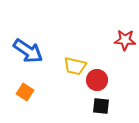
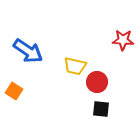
red star: moved 2 px left
red circle: moved 2 px down
orange square: moved 11 px left, 1 px up
black square: moved 3 px down
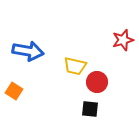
red star: rotated 20 degrees counterclockwise
blue arrow: rotated 24 degrees counterclockwise
black square: moved 11 px left
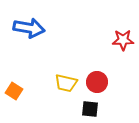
red star: rotated 15 degrees clockwise
blue arrow: moved 1 px right, 23 px up
yellow trapezoid: moved 9 px left, 17 px down
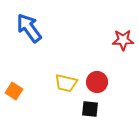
blue arrow: rotated 136 degrees counterclockwise
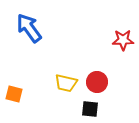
orange square: moved 3 px down; rotated 18 degrees counterclockwise
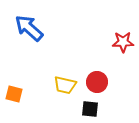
blue arrow: rotated 12 degrees counterclockwise
red star: moved 2 px down
yellow trapezoid: moved 1 px left, 2 px down
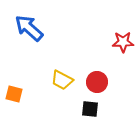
yellow trapezoid: moved 3 px left, 5 px up; rotated 15 degrees clockwise
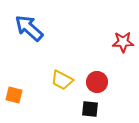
orange square: moved 1 px down
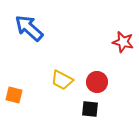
red star: rotated 15 degrees clockwise
